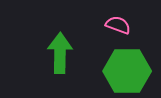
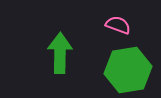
green hexagon: moved 1 px right, 1 px up; rotated 9 degrees counterclockwise
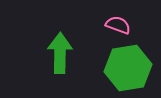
green hexagon: moved 2 px up
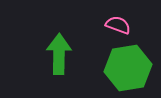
green arrow: moved 1 px left, 1 px down
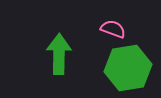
pink semicircle: moved 5 px left, 4 px down
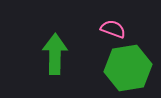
green arrow: moved 4 px left
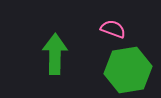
green hexagon: moved 2 px down
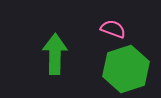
green hexagon: moved 2 px left, 1 px up; rotated 9 degrees counterclockwise
